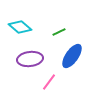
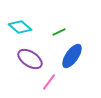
purple ellipse: rotated 40 degrees clockwise
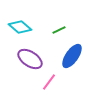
green line: moved 2 px up
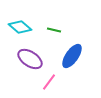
green line: moved 5 px left; rotated 40 degrees clockwise
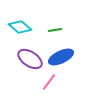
green line: moved 1 px right; rotated 24 degrees counterclockwise
blue ellipse: moved 11 px left, 1 px down; rotated 30 degrees clockwise
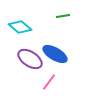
green line: moved 8 px right, 14 px up
blue ellipse: moved 6 px left, 3 px up; rotated 55 degrees clockwise
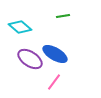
pink line: moved 5 px right
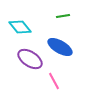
cyan diamond: rotated 10 degrees clockwise
blue ellipse: moved 5 px right, 7 px up
pink line: moved 1 px up; rotated 66 degrees counterclockwise
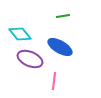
cyan diamond: moved 7 px down
purple ellipse: rotated 10 degrees counterclockwise
pink line: rotated 36 degrees clockwise
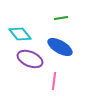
green line: moved 2 px left, 2 px down
